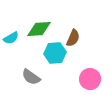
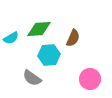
cyan hexagon: moved 6 px left, 2 px down
gray semicircle: moved 1 px right, 1 px down
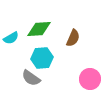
cyan hexagon: moved 7 px left, 3 px down
gray semicircle: moved 1 px left
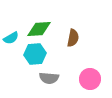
brown semicircle: rotated 12 degrees counterclockwise
cyan hexagon: moved 7 px left, 4 px up
gray semicircle: moved 18 px right; rotated 30 degrees counterclockwise
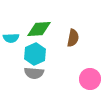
cyan semicircle: rotated 28 degrees clockwise
cyan hexagon: rotated 20 degrees counterclockwise
gray semicircle: moved 15 px left, 5 px up
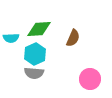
brown semicircle: rotated 12 degrees clockwise
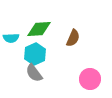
gray semicircle: rotated 48 degrees clockwise
